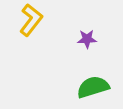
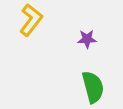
green semicircle: rotated 92 degrees clockwise
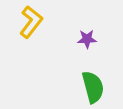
yellow L-shape: moved 2 px down
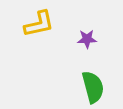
yellow L-shape: moved 8 px right, 2 px down; rotated 40 degrees clockwise
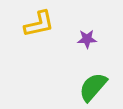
green semicircle: rotated 124 degrees counterclockwise
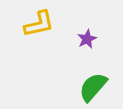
purple star: rotated 24 degrees counterclockwise
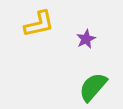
purple star: moved 1 px left
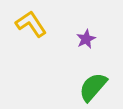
yellow L-shape: moved 8 px left; rotated 112 degrees counterclockwise
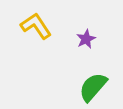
yellow L-shape: moved 5 px right, 2 px down
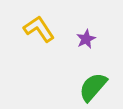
yellow L-shape: moved 3 px right, 3 px down
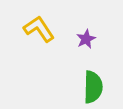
green semicircle: rotated 140 degrees clockwise
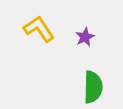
purple star: moved 1 px left, 2 px up
